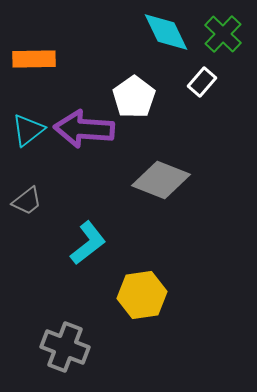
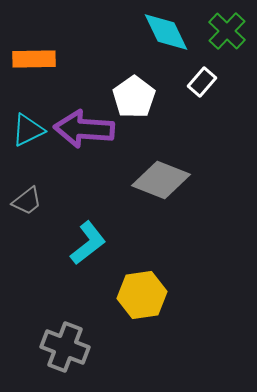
green cross: moved 4 px right, 3 px up
cyan triangle: rotated 12 degrees clockwise
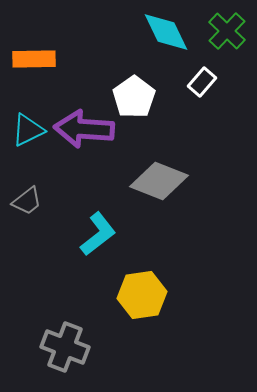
gray diamond: moved 2 px left, 1 px down
cyan L-shape: moved 10 px right, 9 px up
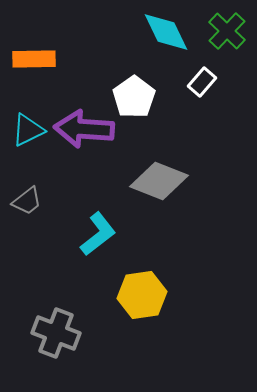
gray cross: moved 9 px left, 14 px up
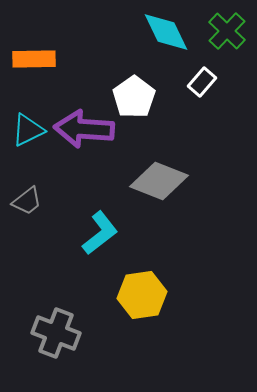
cyan L-shape: moved 2 px right, 1 px up
